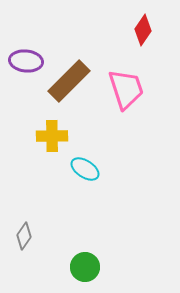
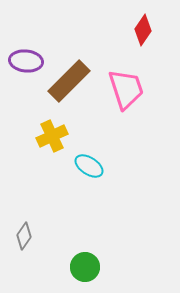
yellow cross: rotated 24 degrees counterclockwise
cyan ellipse: moved 4 px right, 3 px up
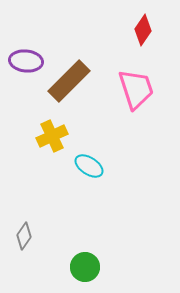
pink trapezoid: moved 10 px right
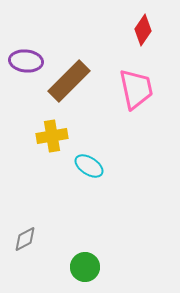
pink trapezoid: rotated 6 degrees clockwise
yellow cross: rotated 16 degrees clockwise
gray diamond: moved 1 px right, 3 px down; rotated 28 degrees clockwise
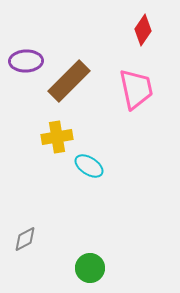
purple ellipse: rotated 8 degrees counterclockwise
yellow cross: moved 5 px right, 1 px down
green circle: moved 5 px right, 1 px down
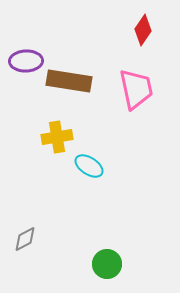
brown rectangle: rotated 54 degrees clockwise
green circle: moved 17 px right, 4 px up
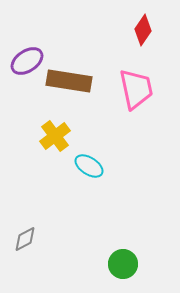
purple ellipse: moved 1 px right; rotated 32 degrees counterclockwise
yellow cross: moved 2 px left, 1 px up; rotated 28 degrees counterclockwise
green circle: moved 16 px right
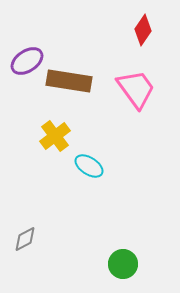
pink trapezoid: rotated 24 degrees counterclockwise
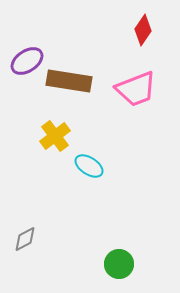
pink trapezoid: rotated 105 degrees clockwise
green circle: moved 4 px left
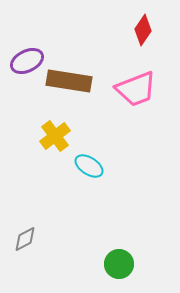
purple ellipse: rotated 8 degrees clockwise
